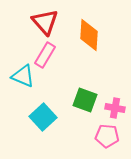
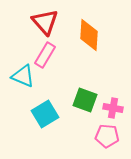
pink cross: moved 2 px left
cyan square: moved 2 px right, 3 px up; rotated 12 degrees clockwise
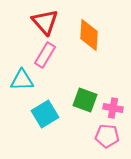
cyan triangle: moved 1 px left, 4 px down; rotated 25 degrees counterclockwise
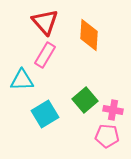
green square: rotated 30 degrees clockwise
pink cross: moved 2 px down
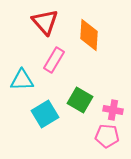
pink rectangle: moved 9 px right, 5 px down
green square: moved 5 px left; rotated 20 degrees counterclockwise
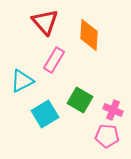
cyan triangle: moved 1 px down; rotated 25 degrees counterclockwise
pink cross: rotated 12 degrees clockwise
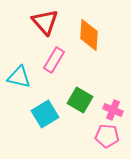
cyan triangle: moved 3 px left, 4 px up; rotated 40 degrees clockwise
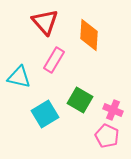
pink pentagon: rotated 20 degrees clockwise
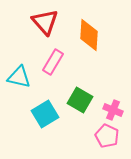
pink rectangle: moved 1 px left, 2 px down
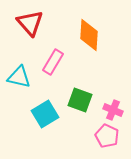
red triangle: moved 15 px left, 1 px down
green square: rotated 10 degrees counterclockwise
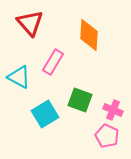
cyan triangle: rotated 15 degrees clockwise
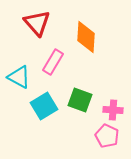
red triangle: moved 7 px right
orange diamond: moved 3 px left, 2 px down
pink cross: rotated 18 degrees counterclockwise
cyan square: moved 1 px left, 8 px up
